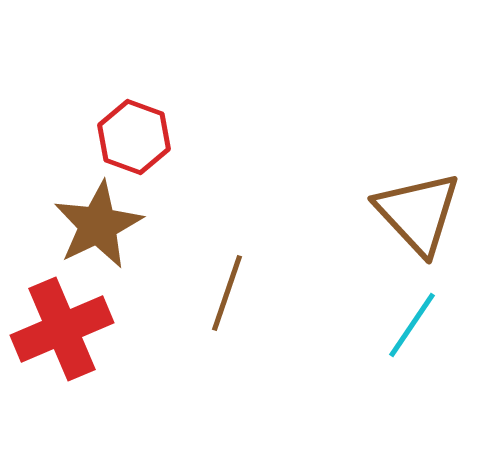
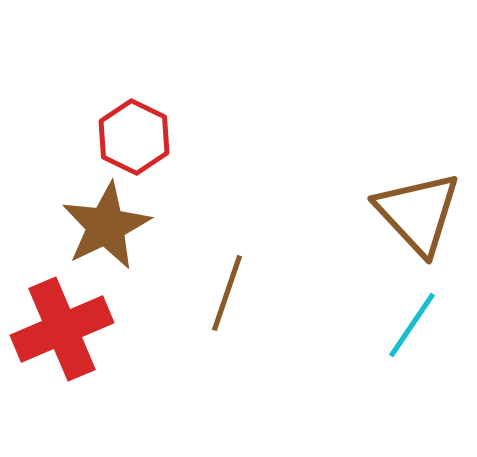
red hexagon: rotated 6 degrees clockwise
brown star: moved 8 px right, 1 px down
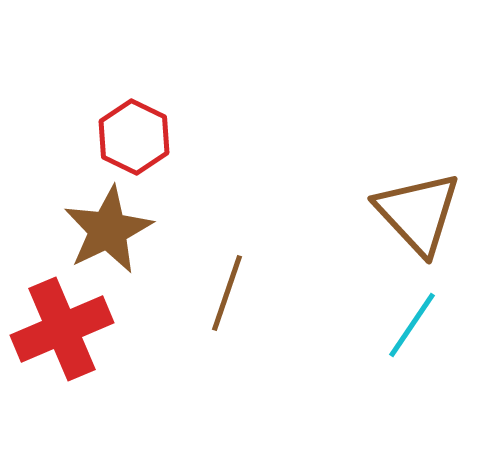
brown star: moved 2 px right, 4 px down
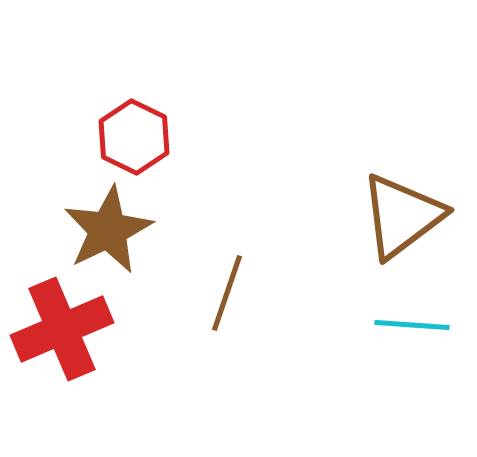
brown triangle: moved 16 px left, 3 px down; rotated 36 degrees clockwise
cyan line: rotated 60 degrees clockwise
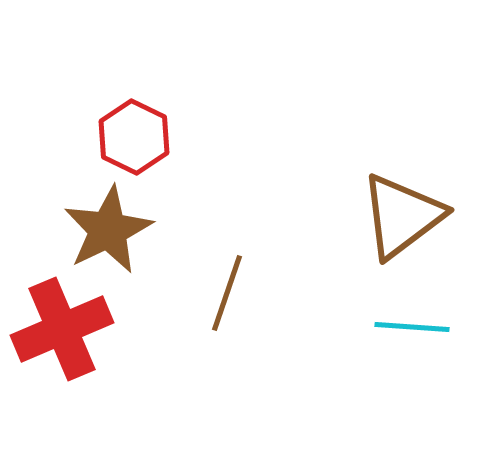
cyan line: moved 2 px down
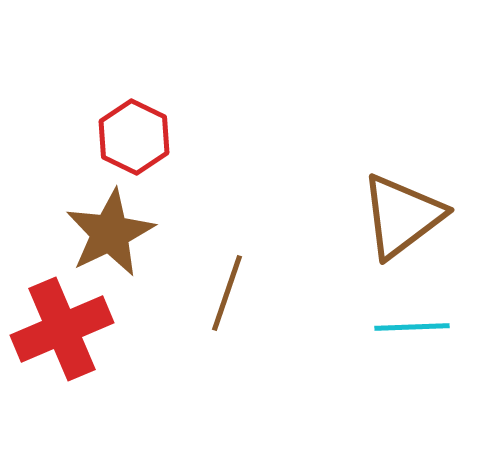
brown star: moved 2 px right, 3 px down
cyan line: rotated 6 degrees counterclockwise
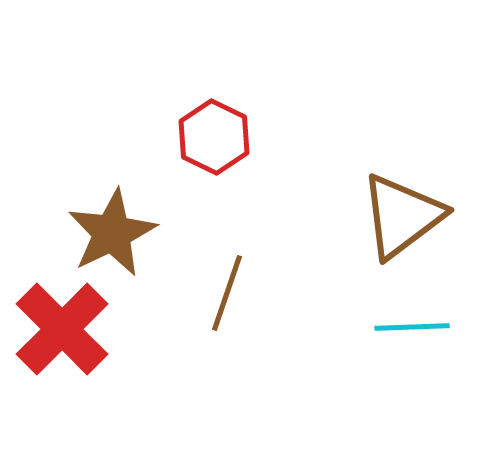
red hexagon: moved 80 px right
brown star: moved 2 px right
red cross: rotated 22 degrees counterclockwise
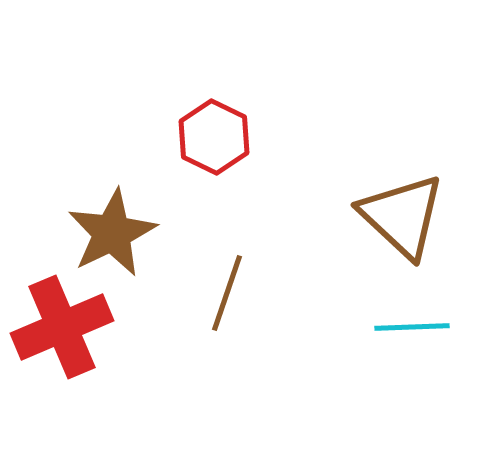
brown triangle: rotated 40 degrees counterclockwise
red cross: moved 2 px up; rotated 22 degrees clockwise
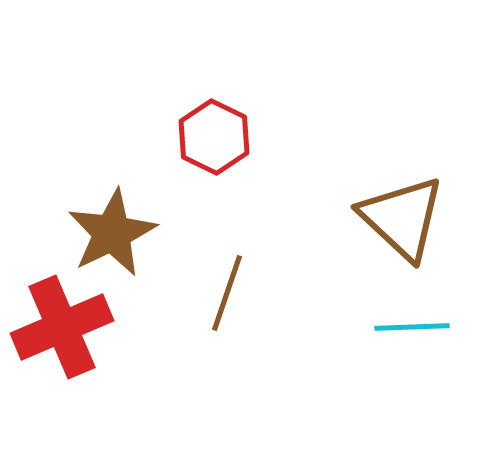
brown triangle: moved 2 px down
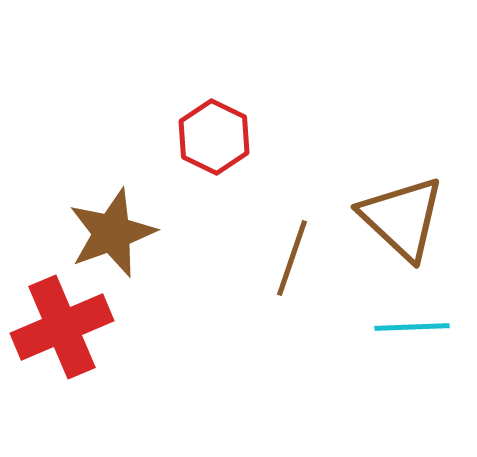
brown star: rotated 6 degrees clockwise
brown line: moved 65 px right, 35 px up
